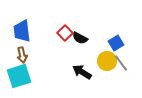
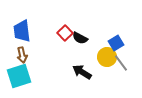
yellow circle: moved 4 px up
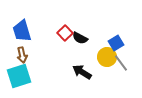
blue trapezoid: rotated 10 degrees counterclockwise
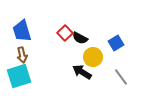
yellow circle: moved 14 px left
gray line: moved 14 px down
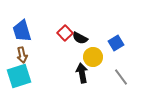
black arrow: moved 1 px down; rotated 48 degrees clockwise
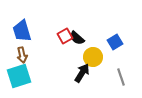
red square: moved 3 px down; rotated 14 degrees clockwise
black semicircle: moved 3 px left; rotated 14 degrees clockwise
blue square: moved 1 px left, 1 px up
black arrow: rotated 42 degrees clockwise
gray line: rotated 18 degrees clockwise
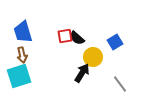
blue trapezoid: moved 1 px right, 1 px down
red square: rotated 21 degrees clockwise
gray line: moved 1 px left, 7 px down; rotated 18 degrees counterclockwise
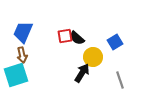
blue trapezoid: rotated 40 degrees clockwise
cyan square: moved 3 px left, 1 px up
gray line: moved 4 px up; rotated 18 degrees clockwise
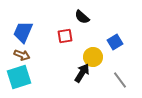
black semicircle: moved 5 px right, 21 px up
brown arrow: rotated 56 degrees counterclockwise
cyan square: moved 3 px right, 2 px down
gray line: rotated 18 degrees counterclockwise
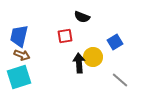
black semicircle: rotated 21 degrees counterclockwise
blue trapezoid: moved 4 px left, 4 px down; rotated 10 degrees counterclockwise
black arrow: moved 3 px left, 10 px up; rotated 36 degrees counterclockwise
gray line: rotated 12 degrees counterclockwise
